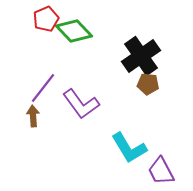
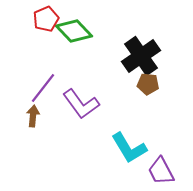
brown arrow: rotated 10 degrees clockwise
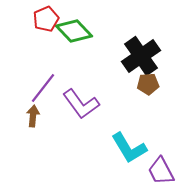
brown pentagon: rotated 10 degrees counterclockwise
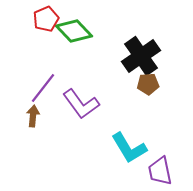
purple trapezoid: moved 1 px left; rotated 16 degrees clockwise
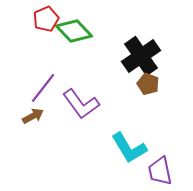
brown pentagon: rotated 25 degrees clockwise
brown arrow: rotated 55 degrees clockwise
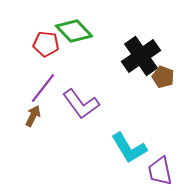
red pentagon: moved 25 px down; rotated 30 degrees clockwise
brown pentagon: moved 15 px right, 7 px up
brown arrow: rotated 35 degrees counterclockwise
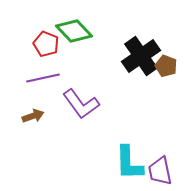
red pentagon: rotated 15 degrees clockwise
brown pentagon: moved 3 px right, 11 px up
purple line: moved 10 px up; rotated 40 degrees clockwise
brown arrow: rotated 45 degrees clockwise
cyan L-shape: moved 15 px down; rotated 30 degrees clockwise
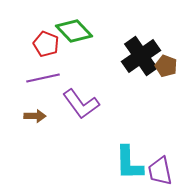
brown arrow: moved 2 px right; rotated 20 degrees clockwise
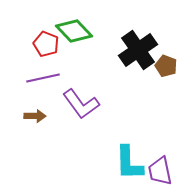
black cross: moved 3 px left, 6 px up
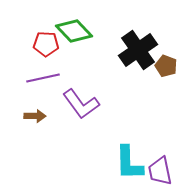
red pentagon: rotated 20 degrees counterclockwise
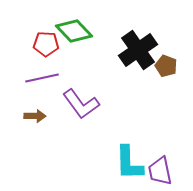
purple line: moved 1 px left
